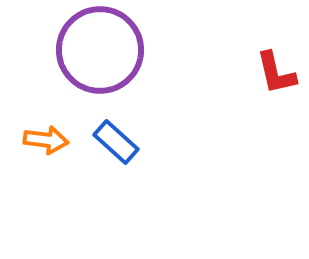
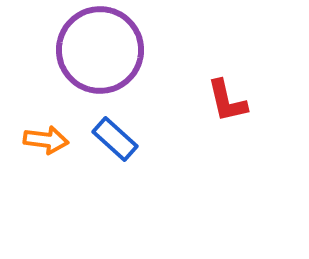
red L-shape: moved 49 px left, 28 px down
blue rectangle: moved 1 px left, 3 px up
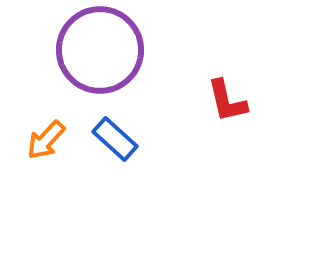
orange arrow: rotated 126 degrees clockwise
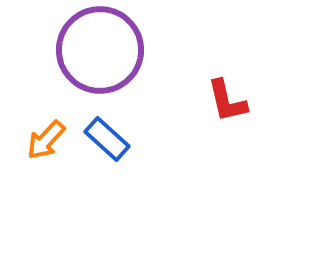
blue rectangle: moved 8 px left
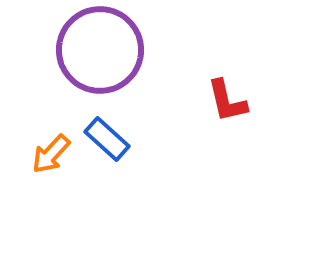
orange arrow: moved 5 px right, 14 px down
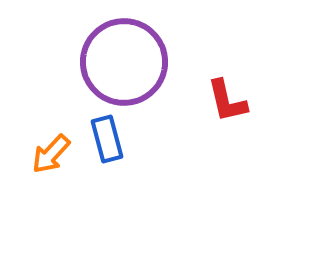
purple circle: moved 24 px right, 12 px down
blue rectangle: rotated 33 degrees clockwise
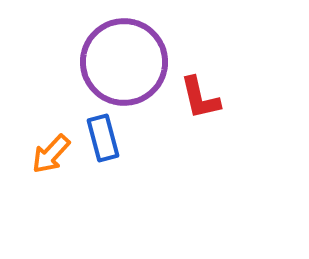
red L-shape: moved 27 px left, 3 px up
blue rectangle: moved 4 px left, 1 px up
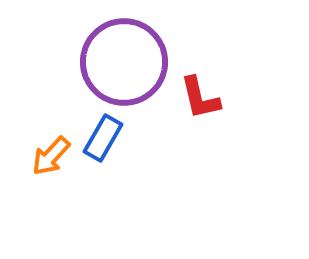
blue rectangle: rotated 45 degrees clockwise
orange arrow: moved 2 px down
